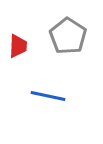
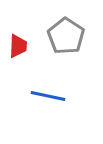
gray pentagon: moved 2 px left
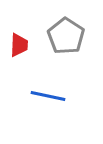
red trapezoid: moved 1 px right, 1 px up
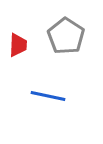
red trapezoid: moved 1 px left
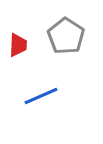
blue line: moved 7 px left; rotated 36 degrees counterclockwise
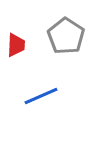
red trapezoid: moved 2 px left
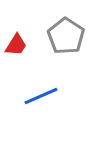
red trapezoid: rotated 30 degrees clockwise
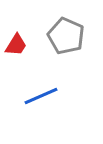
gray pentagon: rotated 9 degrees counterclockwise
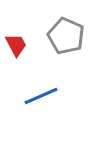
red trapezoid: rotated 60 degrees counterclockwise
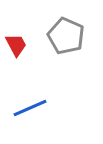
blue line: moved 11 px left, 12 px down
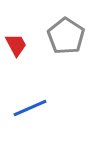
gray pentagon: rotated 9 degrees clockwise
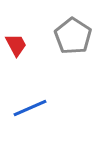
gray pentagon: moved 7 px right
